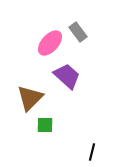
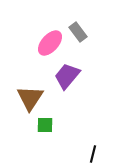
purple trapezoid: rotated 92 degrees counterclockwise
brown triangle: rotated 12 degrees counterclockwise
black line: moved 1 px right, 2 px down
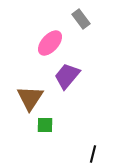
gray rectangle: moved 3 px right, 13 px up
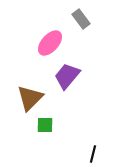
brown triangle: rotated 12 degrees clockwise
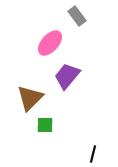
gray rectangle: moved 4 px left, 3 px up
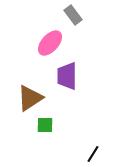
gray rectangle: moved 4 px left, 1 px up
purple trapezoid: rotated 40 degrees counterclockwise
brown triangle: rotated 12 degrees clockwise
black line: rotated 18 degrees clockwise
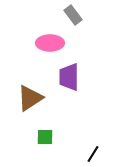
pink ellipse: rotated 48 degrees clockwise
purple trapezoid: moved 2 px right, 1 px down
green square: moved 12 px down
